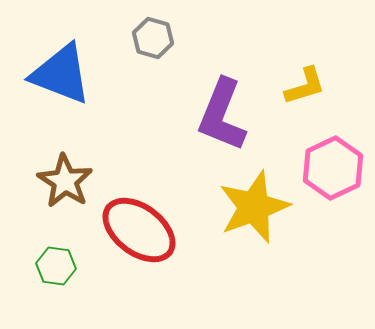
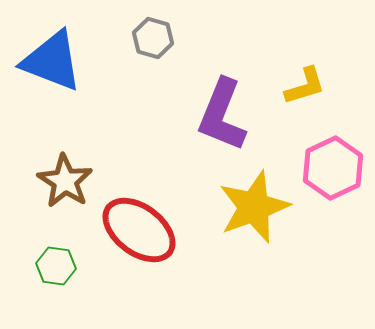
blue triangle: moved 9 px left, 13 px up
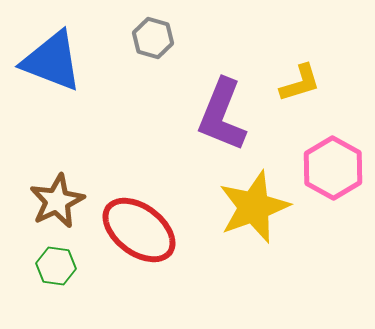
yellow L-shape: moved 5 px left, 3 px up
pink hexagon: rotated 6 degrees counterclockwise
brown star: moved 8 px left, 20 px down; rotated 14 degrees clockwise
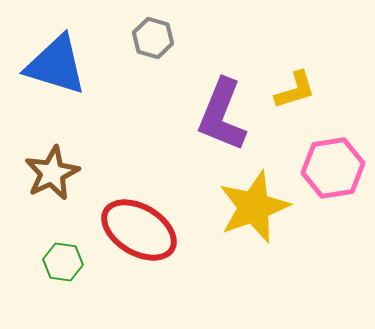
blue triangle: moved 4 px right, 4 px down; rotated 4 degrees counterclockwise
yellow L-shape: moved 5 px left, 7 px down
pink hexagon: rotated 22 degrees clockwise
brown star: moved 5 px left, 28 px up
red ellipse: rotated 6 degrees counterclockwise
green hexagon: moved 7 px right, 4 px up
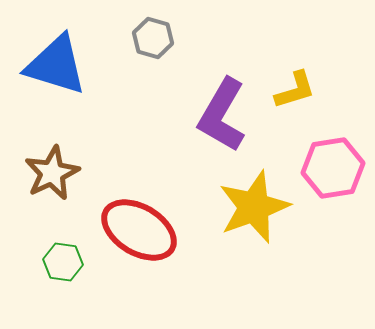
purple L-shape: rotated 8 degrees clockwise
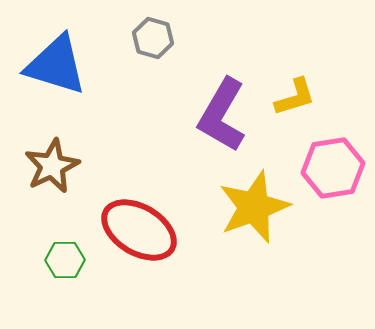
yellow L-shape: moved 7 px down
brown star: moved 7 px up
green hexagon: moved 2 px right, 2 px up; rotated 9 degrees counterclockwise
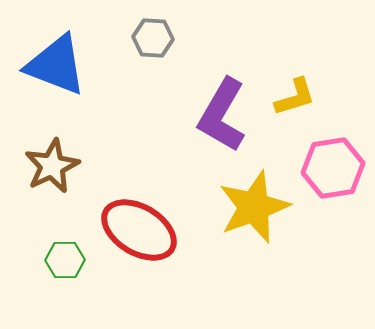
gray hexagon: rotated 12 degrees counterclockwise
blue triangle: rotated 4 degrees clockwise
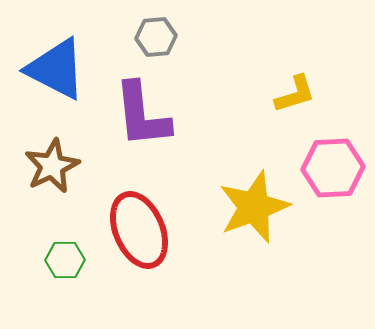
gray hexagon: moved 3 px right, 1 px up; rotated 9 degrees counterclockwise
blue triangle: moved 4 px down; rotated 6 degrees clockwise
yellow L-shape: moved 3 px up
purple L-shape: moved 80 px left; rotated 36 degrees counterclockwise
pink hexagon: rotated 6 degrees clockwise
red ellipse: rotated 36 degrees clockwise
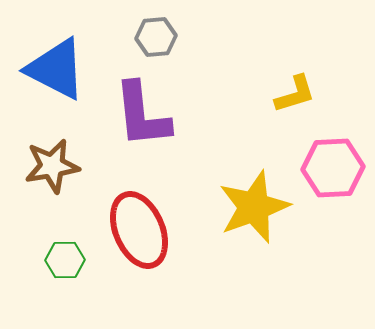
brown star: rotated 16 degrees clockwise
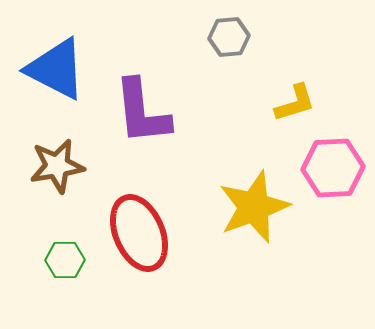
gray hexagon: moved 73 px right
yellow L-shape: moved 9 px down
purple L-shape: moved 3 px up
brown star: moved 5 px right
red ellipse: moved 3 px down
